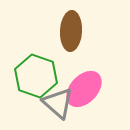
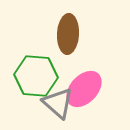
brown ellipse: moved 3 px left, 3 px down
green hexagon: rotated 15 degrees counterclockwise
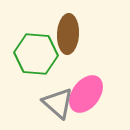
green hexagon: moved 22 px up
pink ellipse: moved 2 px right, 5 px down; rotated 6 degrees counterclockwise
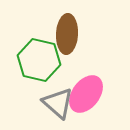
brown ellipse: moved 1 px left
green hexagon: moved 3 px right, 6 px down; rotated 9 degrees clockwise
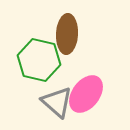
gray triangle: moved 1 px left, 1 px up
